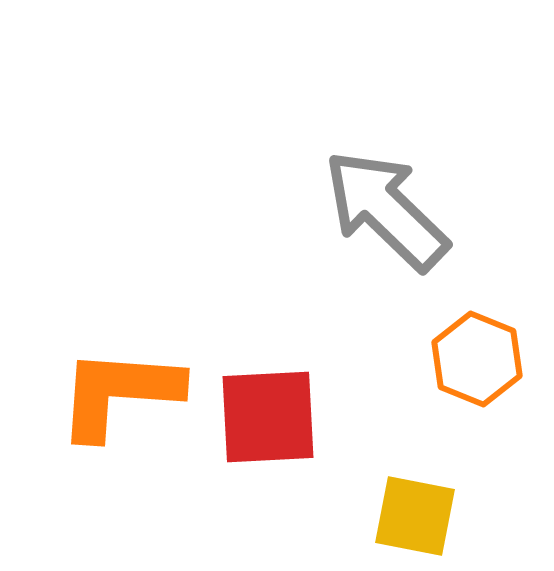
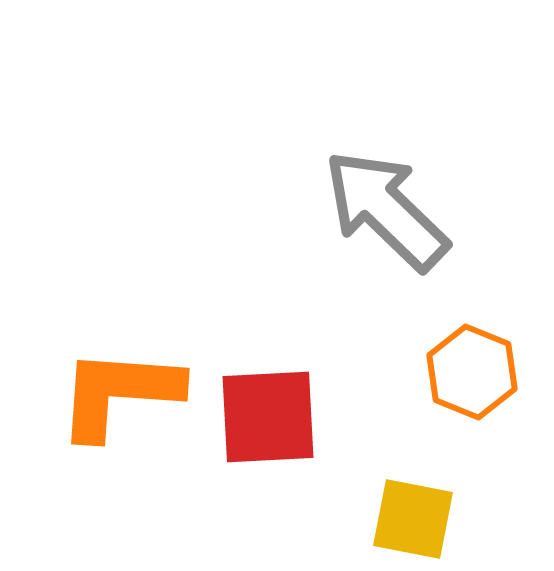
orange hexagon: moved 5 px left, 13 px down
yellow square: moved 2 px left, 3 px down
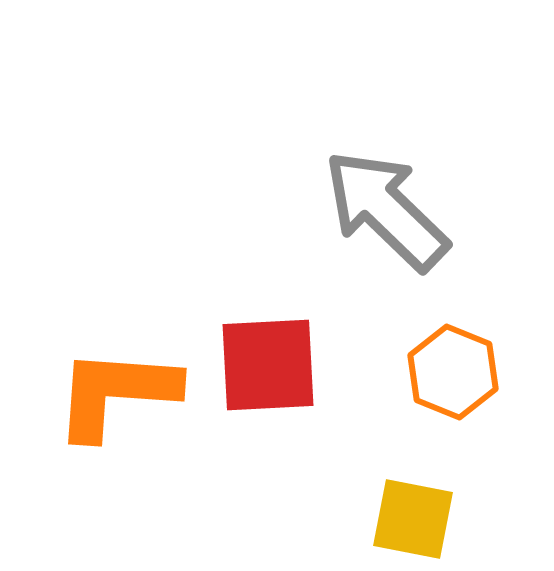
orange hexagon: moved 19 px left
orange L-shape: moved 3 px left
red square: moved 52 px up
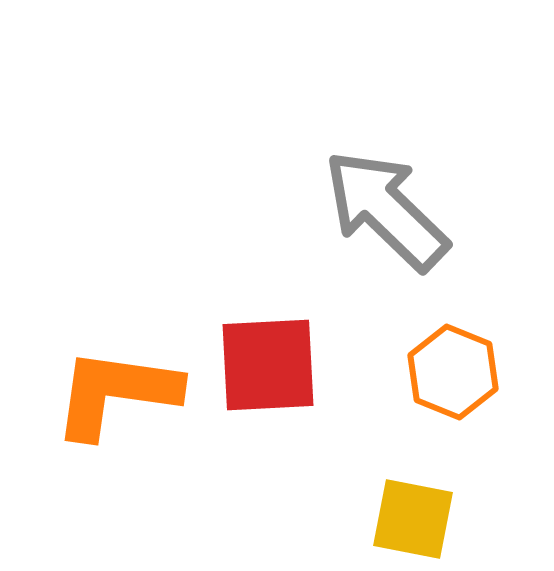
orange L-shape: rotated 4 degrees clockwise
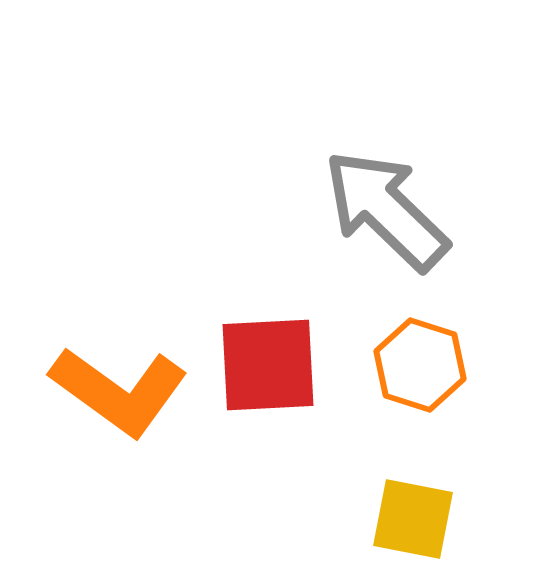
orange hexagon: moved 33 px left, 7 px up; rotated 4 degrees counterclockwise
orange L-shape: moved 3 px right, 2 px up; rotated 152 degrees counterclockwise
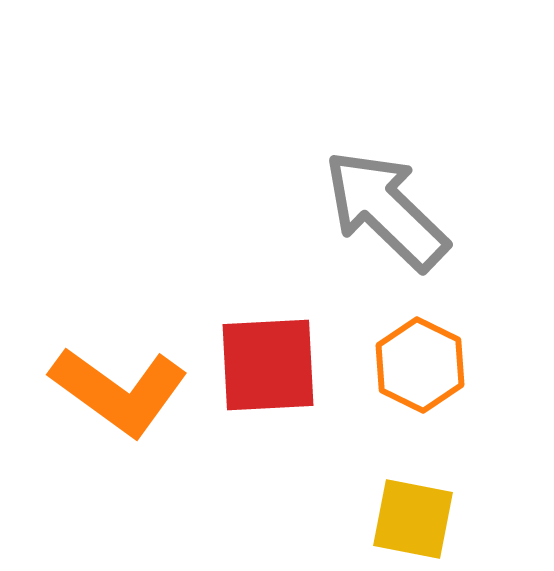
orange hexagon: rotated 8 degrees clockwise
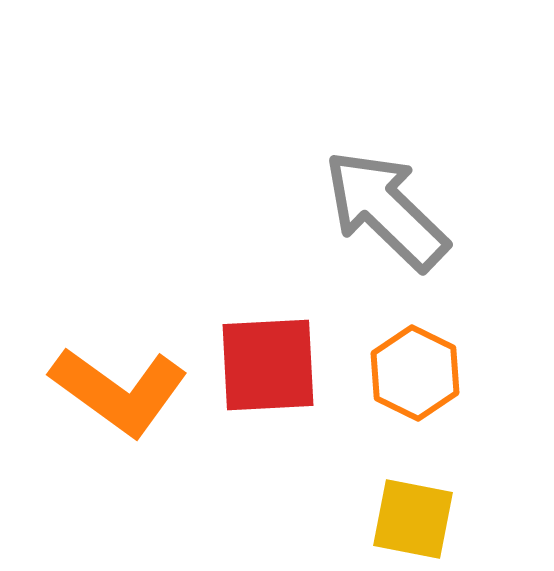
orange hexagon: moved 5 px left, 8 px down
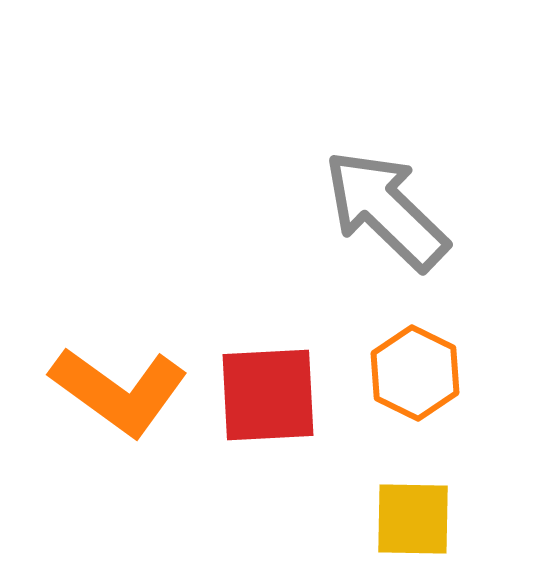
red square: moved 30 px down
yellow square: rotated 10 degrees counterclockwise
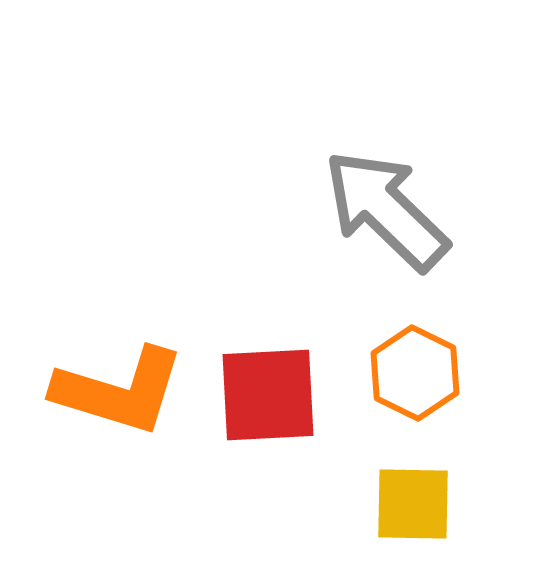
orange L-shape: rotated 19 degrees counterclockwise
yellow square: moved 15 px up
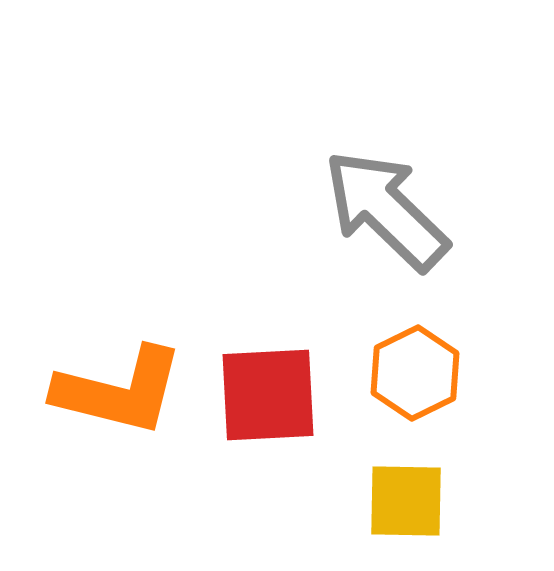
orange hexagon: rotated 8 degrees clockwise
orange L-shape: rotated 3 degrees counterclockwise
yellow square: moved 7 px left, 3 px up
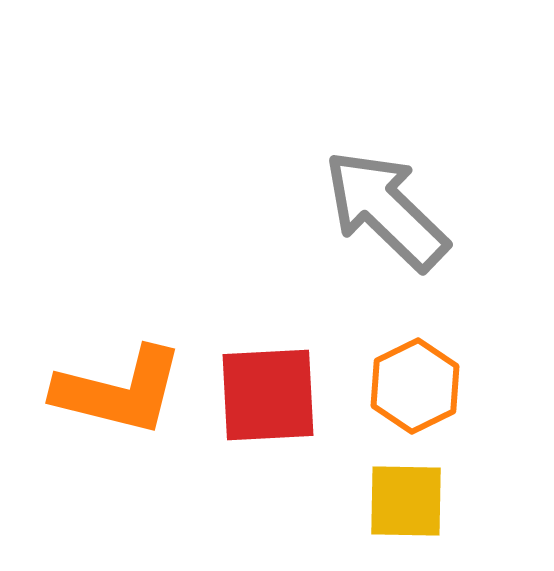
orange hexagon: moved 13 px down
